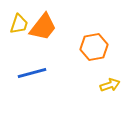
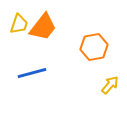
yellow arrow: rotated 30 degrees counterclockwise
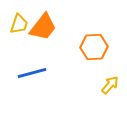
orange hexagon: rotated 8 degrees clockwise
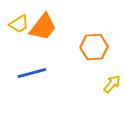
yellow trapezoid: rotated 40 degrees clockwise
yellow arrow: moved 2 px right, 1 px up
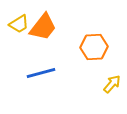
blue line: moved 9 px right
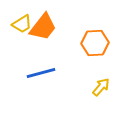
yellow trapezoid: moved 3 px right
orange hexagon: moved 1 px right, 4 px up
yellow arrow: moved 11 px left, 3 px down
